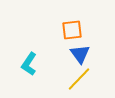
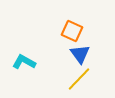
orange square: moved 1 px down; rotated 30 degrees clockwise
cyan L-shape: moved 5 px left, 2 px up; rotated 85 degrees clockwise
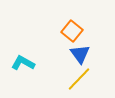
orange square: rotated 15 degrees clockwise
cyan L-shape: moved 1 px left, 1 px down
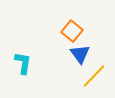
cyan L-shape: rotated 70 degrees clockwise
yellow line: moved 15 px right, 3 px up
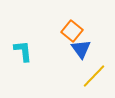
blue triangle: moved 1 px right, 5 px up
cyan L-shape: moved 12 px up; rotated 15 degrees counterclockwise
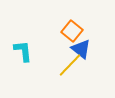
blue triangle: rotated 15 degrees counterclockwise
yellow line: moved 24 px left, 11 px up
